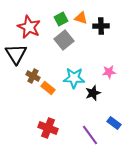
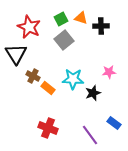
cyan star: moved 1 px left, 1 px down
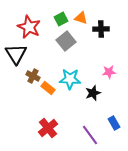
black cross: moved 3 px down
gray square: moved 2 px right, 1 px down
cyan star: moved 3 px left
blue rectangle: rotated 24 degrees clockwise
red cross: rotated 30 degrees clockwise
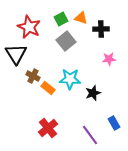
pink star: moved 13 px up
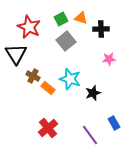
cyan star: rotated 15 degrees clockwise
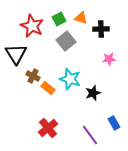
green square: moved 2 px left
red star: moved 3 px right, 1 px up
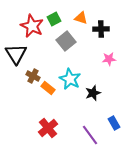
green square: moved 5 px left
cyan star: rotated 10 degrees clockwise
